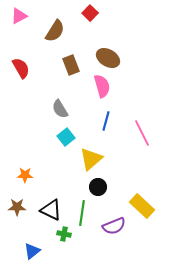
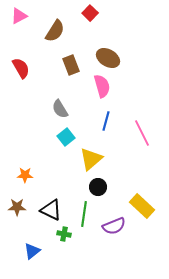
green line: moved 2 px right, 1 px down
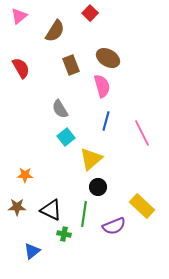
pink triangle: rotated 12 degrees counterclockwise
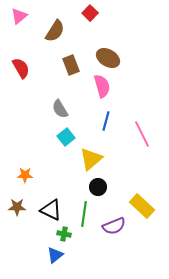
pink line: moved 1 px down
blue triangle: moved 23 px right, 4 px down
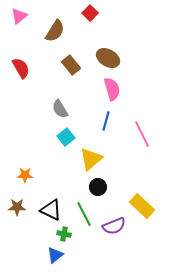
brown rectangle: rotated 18 degrees counterclockwise
pink semicircle: moved 10 px right, 3 px down
green line: rotated 35 degrees counterclockwise
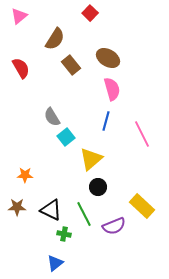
brown semicircle: moved 8 px down
gray semicircle: moved 8 px left, 8 px down
blue triangle: moved 8 px down
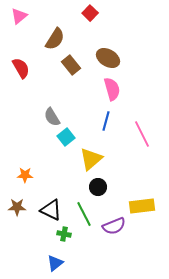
yellow rectangle: rotated 50 degrees counterclockwise
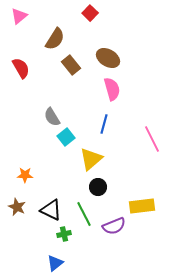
blue line: moved 2 px left, 3 px down
pink line: moved 10 px right, 5 px down
brown star: rotated 24 degrees clockwise
green cross: rotated 24 degrees counterclockwise
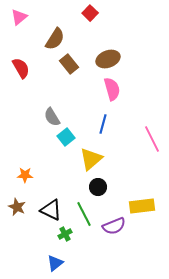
pink triangle: moved 1 px down
brown ellipse: moved 1 px down; rotated 50 degrees counterclockwise
brown rectangle: moved 2 px left, 1 px up
blue line: moved 1 px left
green cross: moved 1 px right; rotated 16 degrees counterclockwise
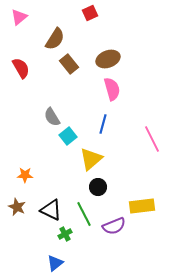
red square: rotated 21 degrees clockwise
cyan square: moved 2 px right, 1 px up
